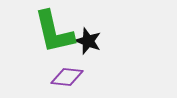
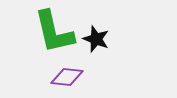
black star: moved 8 px right, 2 px up
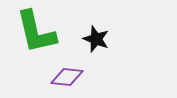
green L-shape: moved 18 px left
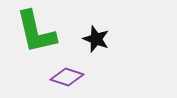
purple diamond: rotated 12 degrees clockwise
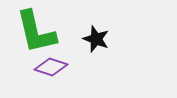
purple diamond: moved 16 px left, 10 px up
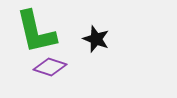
purple diamond: moved 1 px left
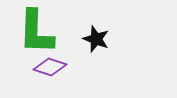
green L-shape: rotated 15 degrees clockwise
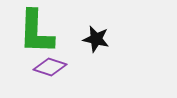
black star: rotated 8 degrees counterclockwise
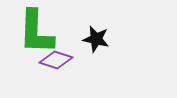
purple diamond: moved 6 px right, 7 px up
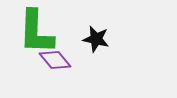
purple diamond: moved 1 px left; rotated 32 degrees clockwise
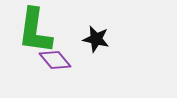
green L-shape: moved 1 px left, 1 px up; rotated 6 degrees clockwise
